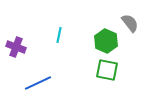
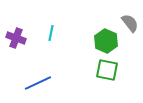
cyan line: moved 8 px left, 2 px up
purple cross: moved 9 px up
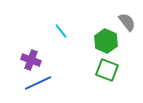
gray semicircle: moved 3 px left, 1 px up
cyan line: moved 10 px right, 2 px up; rotated 49 degrees counterclockwise
purple cross: moved 15 px right, 22 px down
green square: rotated 10 degrees clockwise
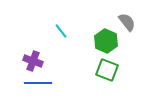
purple cross: moved 2 px right, 1 px down
blue line: rotated 24 degrees clockwise
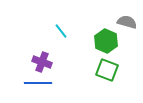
gray semicircle: rotated 36 degrees counterclockwise
purple cross: moved 9 px right, 1 px down
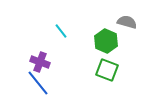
purple cross: moved 2 px left
blue line: rotated 52 degrees clockwise
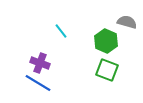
purple cross: moved 1 px down
blue line: rotated 20 degrees counterclockwise
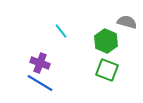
blue line: moved 2 px right
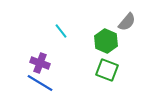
gray semicircle: rotated 114 degrees clockwise
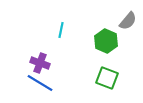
gray semicircle: moved 1 px right, 1 px up
cyan line: moved 1 px up; rotated 49 degrees clockwise
green square: moved 8 px down
